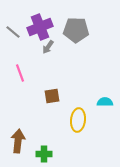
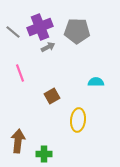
gray pentagon: moved 1 px right, 1 px down
gray arrow: rotated 152 degrees counterclockwise
brown square: rotated 21 degrees counterclockwise
cyan semicircle: moved 9 px left, 20 px up
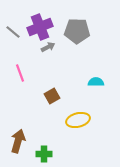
yellow ellipse: rotated 70 degrees clockwise
brown arrow: rotated 10 degrees clockwise
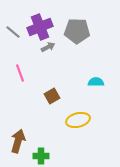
green cross: moved 3 px left, 2 px down
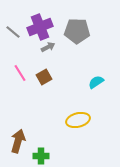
pink line: rotated 12 degrees counterclockwise
cyan semicircle: rotated 35 degrees counterclockwise
brown square: moved 8 px left, 19 px up
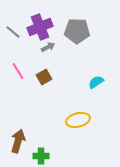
pink line: moved 2 px left, 2 px up
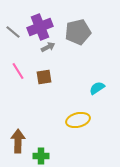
gray pentagon: moved 1 px right, 1 px down; rotated 15 degrees counterclockwise
brown square: rotated 21 degrees clockwise
cyan semicircle: moved 1 px right, 6 px down
brown arrow: rotated 15 degrees counterclockwise
